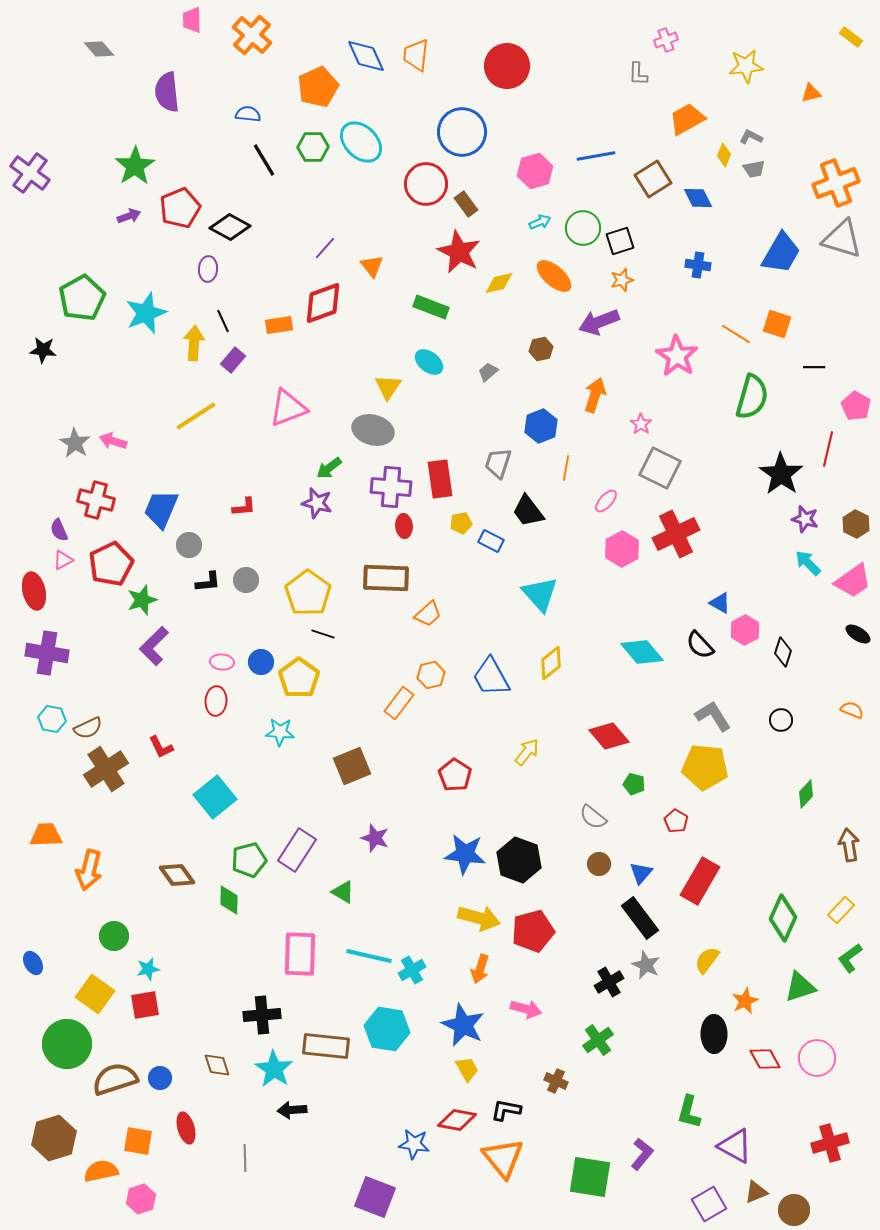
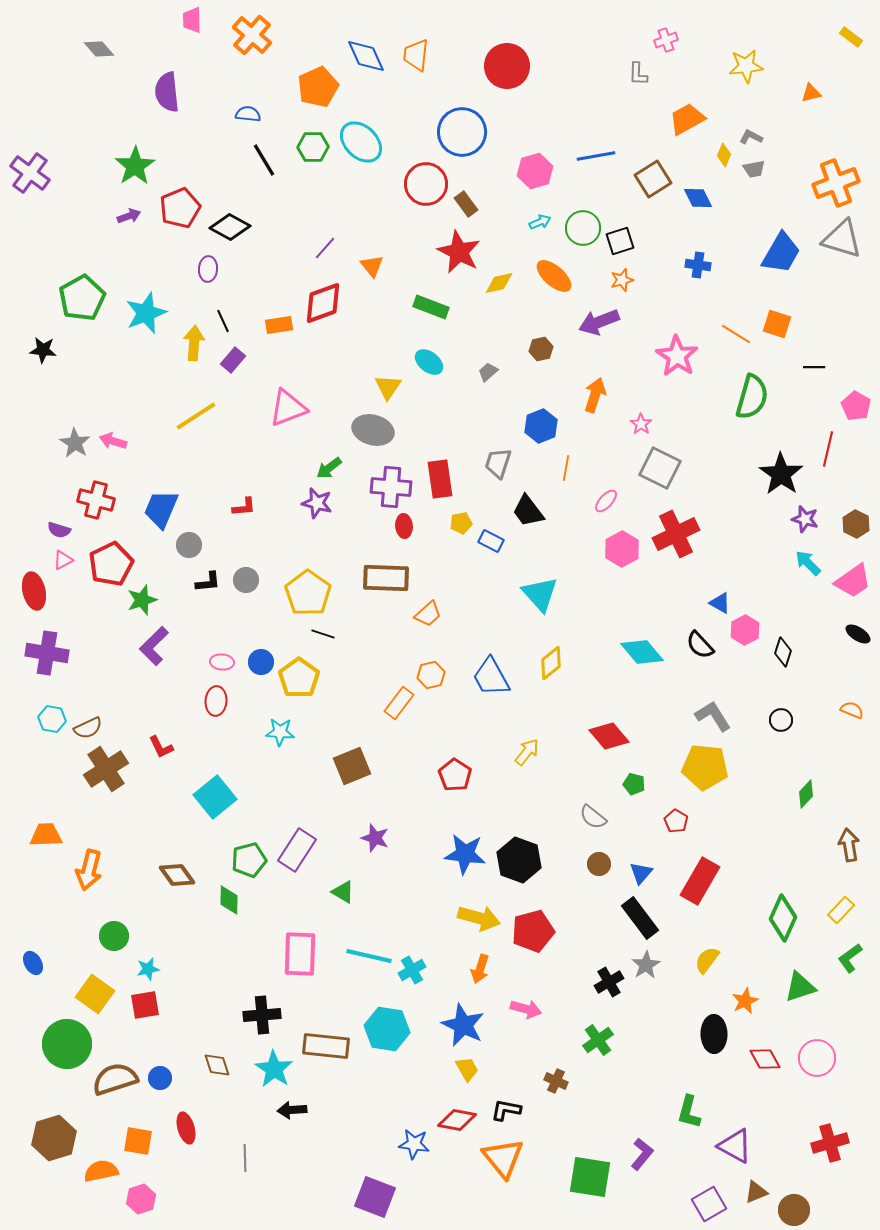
purple semicircle at (59, 530): rotated 50 degrees counterclockwise
gray star at (646, 965): rotated 16 degrees clockwise
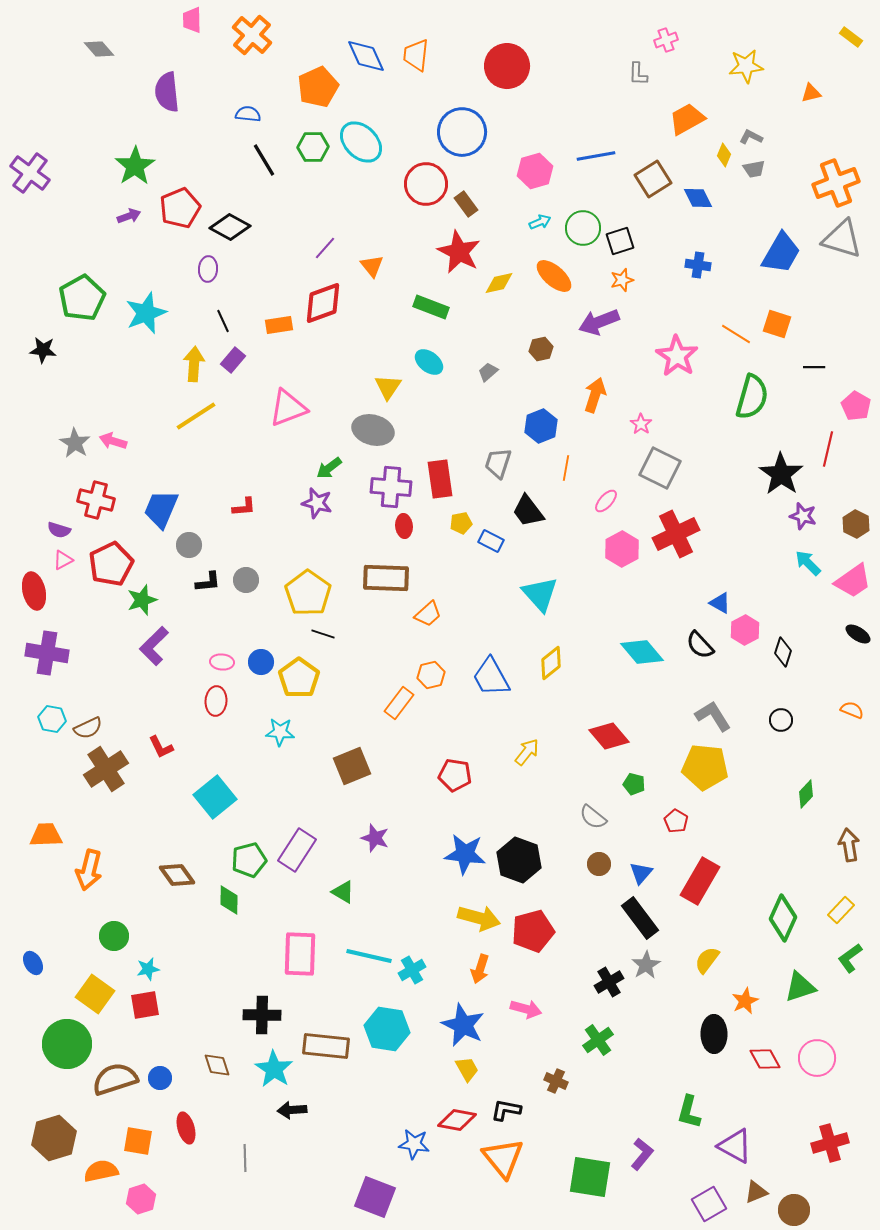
yellow arrow at (194, 343): moved 21 px down
purple star at (805, 519): moved 2 px left, 3 px up
red pentagon at (455, 775): rotated 24 degrees counterclockwise
black cross at (262, 1015): rotated 6 degrees clockwise
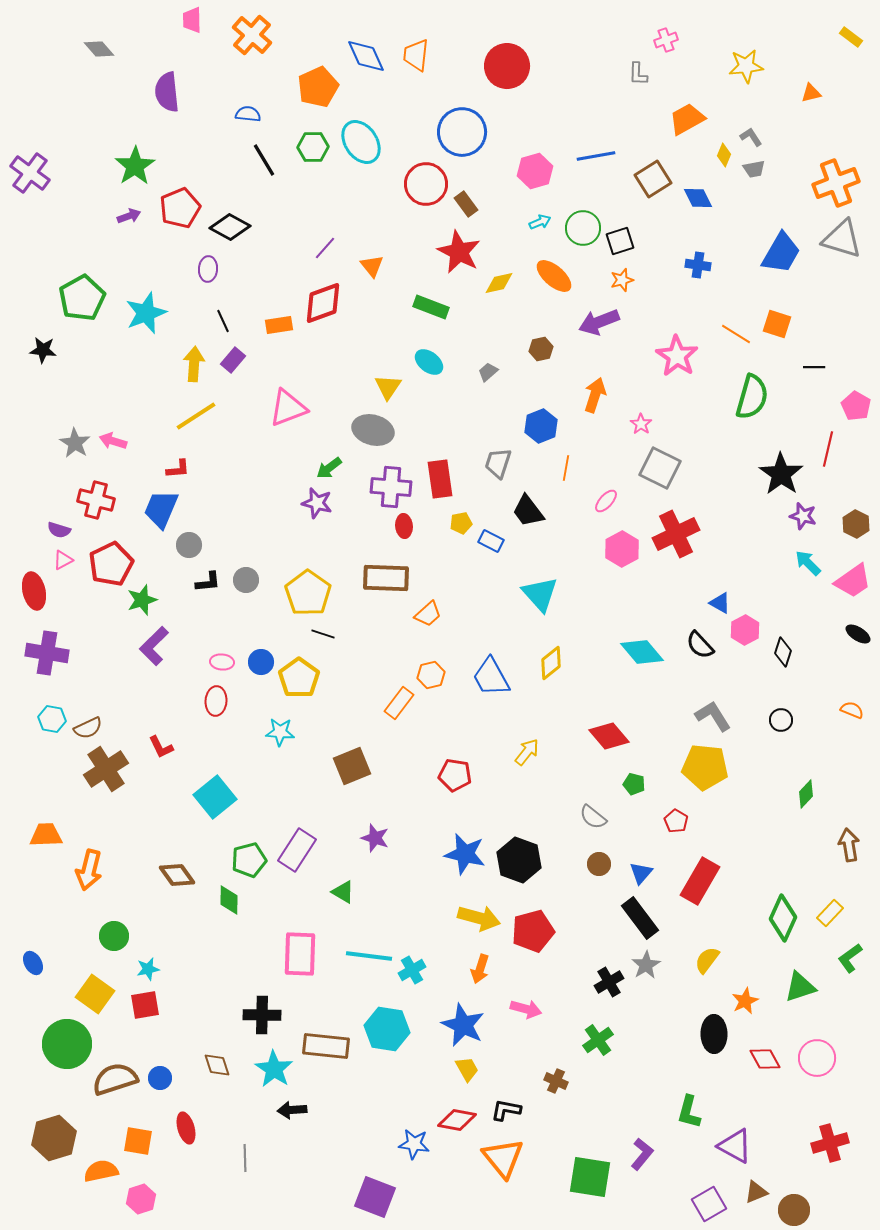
gray L-shape at (751, 137): rotated 30 degrees clockwise
cyan ellipse at (361, 142): rotated 12 degrees clockwise
red L-shape at (244, 507): moved 66 px left, 38 px up
blue star at (465, 854): rotated 6 degrees clockwise
yellow rectangle at (841, 910): moved 11 px left, 3 px down
cyan line at (369, 956): rotated 6 degrees counterclockwise
